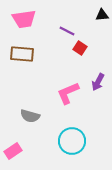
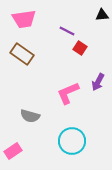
brown rectangle: rotated 30 degrees clockwise
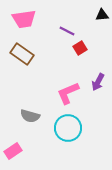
red square: rotated 24 degrees clockwise
cyan circle: moved 4 px left, 13 px up
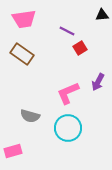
pink rectangle: rotated 18 degrees clockwise
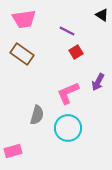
black triangle: rotated 40 degrees clockwise
red square: moved 4 px left, 4 px down
gray semicircle: moved 7 px right, 1 px up; rotated 90 degrees counterclockwise
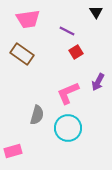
black triangle: moved 6 px left, 3 px up; rotated 24 degrees clockwise
pink trapezoid: moved 4 px right
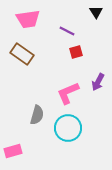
red square: rotated 16 degrees clockwise
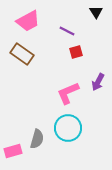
pink trapezoid: moved 2 px down; rotated 20 degrees counterclockwise
gray semicircle: moved 24 px down
